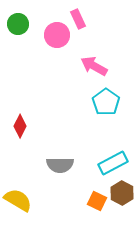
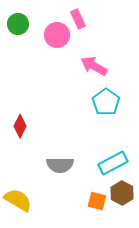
orange square: rotated 12 degrees counterclockwise
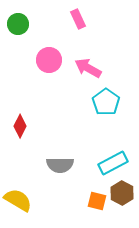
pink circle: moved 8 px left, 25 px down
pink arrow: moved 6 px left, 2 px down
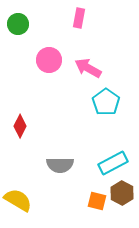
pink rectangle: moved 1 px right, 1 px up; rotated 36 degrees clockwise
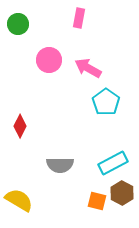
yellow semicircle: moved 1 px right
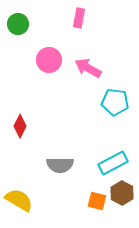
cyan pentagon: moved 9 px right; rotated 28 degrees counterclockwise
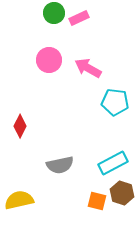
pink rectangle: rotated 54 degrees clockwise
green circle: moved 36 px right, 11 px up
gray semicircle: rotated 12 degrees counterclockwise
brown hexagon: rotated 10 degrees counterclockwise
yellow semicircle: rotated 44 degrees counterclockwise
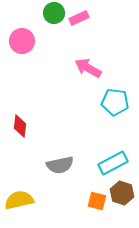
pink circle: moved 27 px left, 19 px up
red diamond: rotated 20 degrees counterclockwise
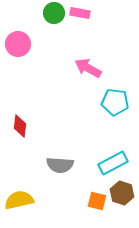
pink rectangle: moved 1 px right, 5 px up; rotated 36 degrees clockwise
pink circle: moved 4 px left, 3 px down
gray semicircle: rotated 16 degrees clockwise
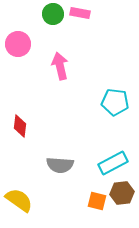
green circle: moved 1 px left, 1 px down
pink arrow: moved 28 px left, 2 px up; rotated 48 degrees clockwise
brown hexagon: rotated 25 degrees counterclockwise
yellow semicircle: rotated 48 degrees clockwise
